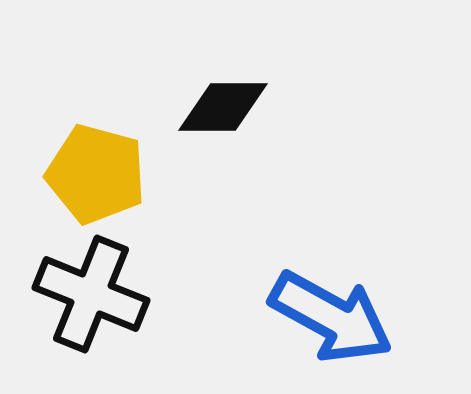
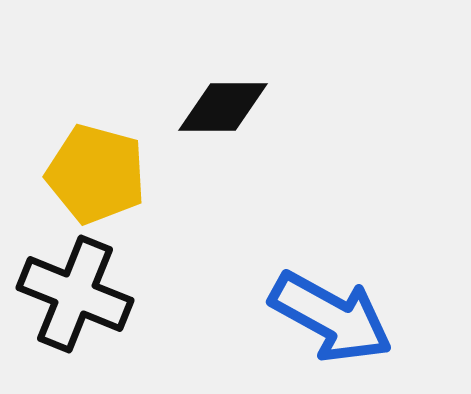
black cross: moved 16 px left
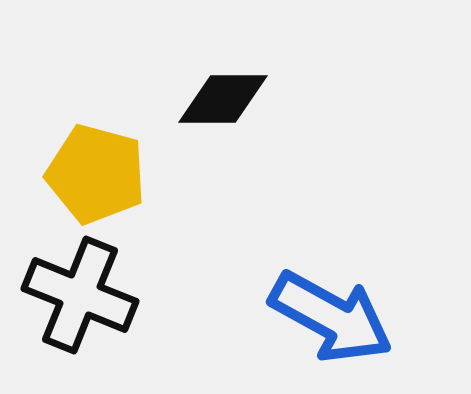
black diamond: moved 8 px up
black cross: moved 5 px right, 1 px down
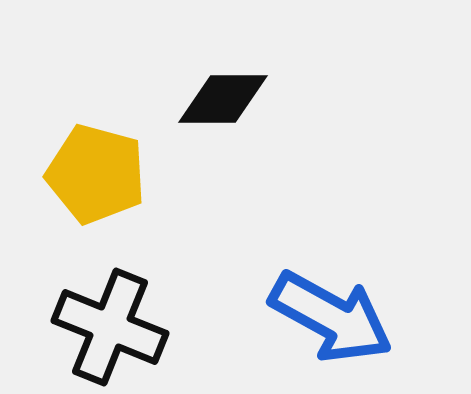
black cross: moved 30 px right, 32 px down
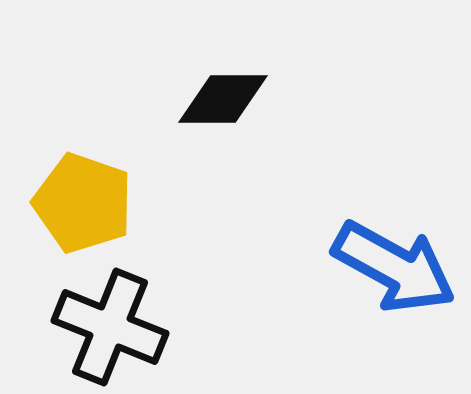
yellow pentagon: moved 13 px left, 29 px down; rotated 4 degrees clockwise
blue arrow: moved 63 px right, 50 px up
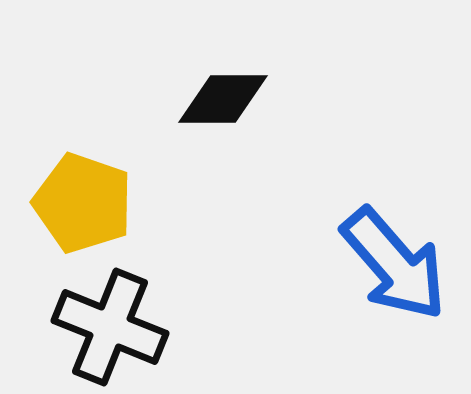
blue arrow: moved 3 px up; rotated 20 degrees clockwise
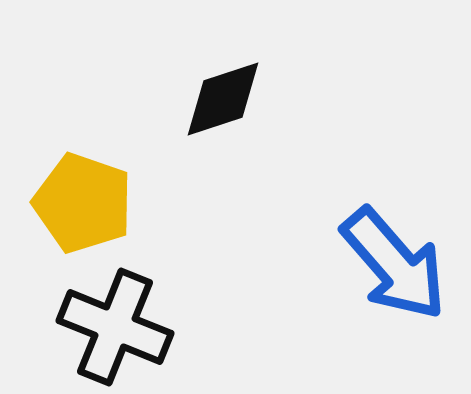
black diamond: rotated 18 degrees counterclockwise
black cross: moved 5 px right
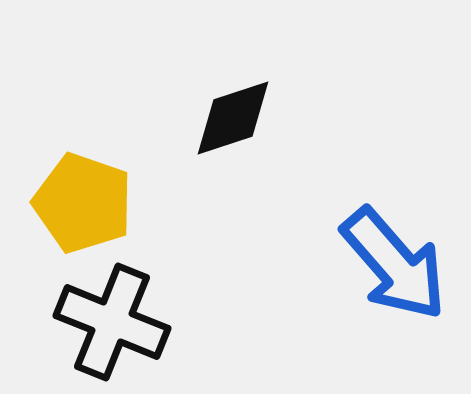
black diamond: moved 10 px right, 19 px down
black cross: moved 3 px left, 5 px up
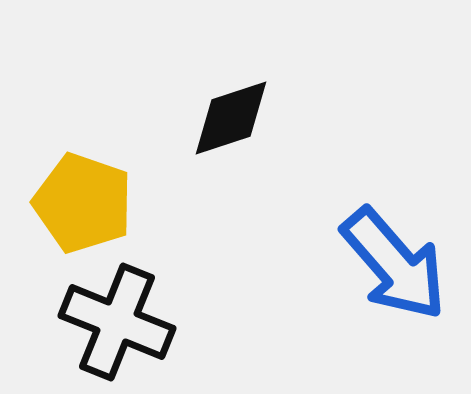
black diamond: moved 2 px left
black cross: moved 5 px right
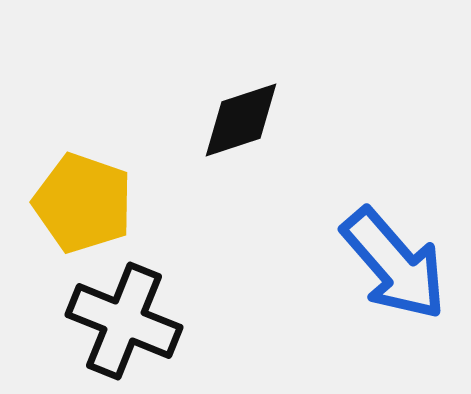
black diamond: moved 10 px right, 2 px down
black cross: moved 7 px right, 1 px up
